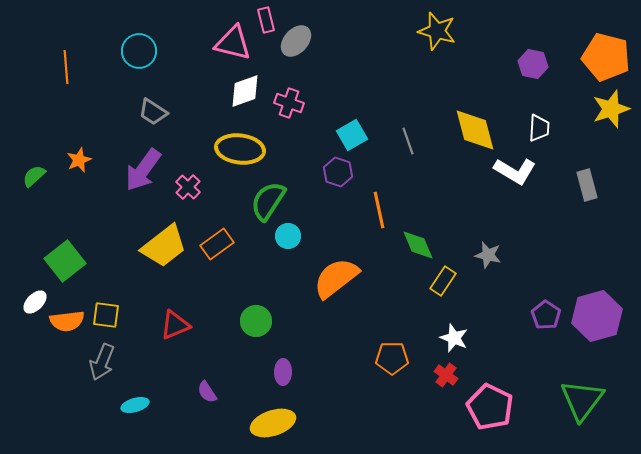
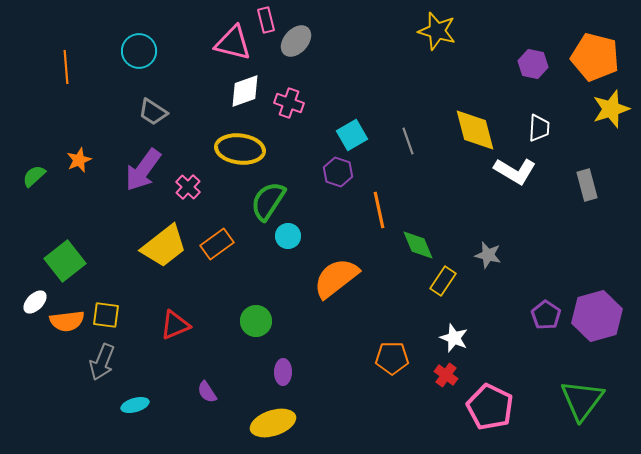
orange pentagon at (606, 57): moved 11 px left
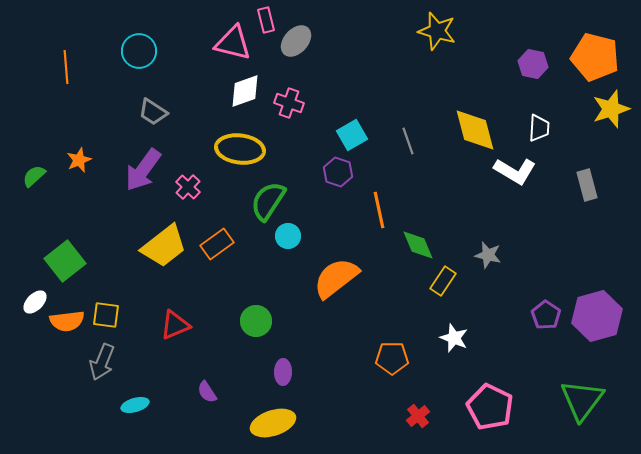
red cross at (446, 375): moved 28 px left, 41 px down; rotated 15 degrees clockwise
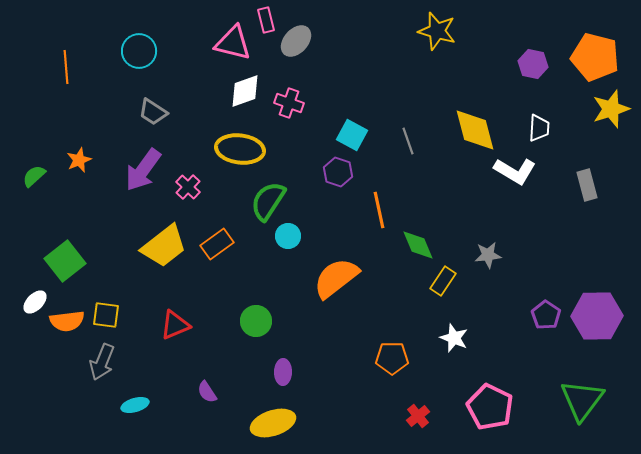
cyan square at (352, 135): rotated 32 degrees counterclockwise
gray star at (488, 255): rotated 20 degrees counterclockwise
purple hexagon at (597, 316): rotated 15 degrees clockwise
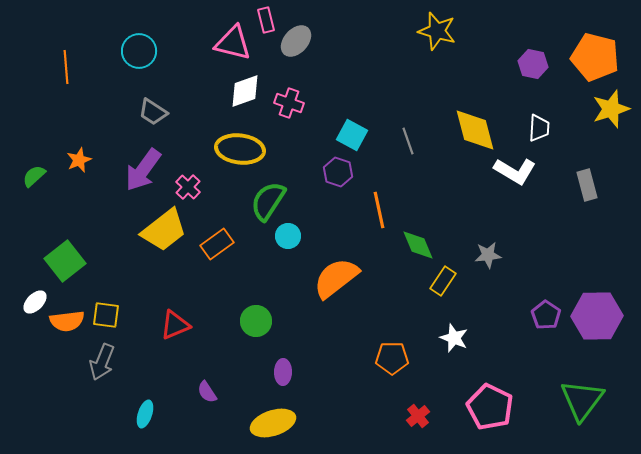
yellow trapezoid at (164, 246): moved 16 px up
cyan ellipse at (135, 405): moved 10 px right, 9 px down; rotated 56 degrees counterclockwise
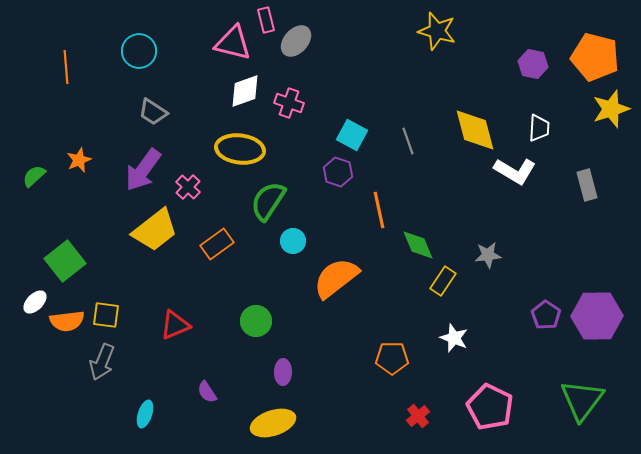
yellow trapezoid at (164, 230): moved 9 px left
cyan circle at (288, 236): moved 5 px right, 5 px down
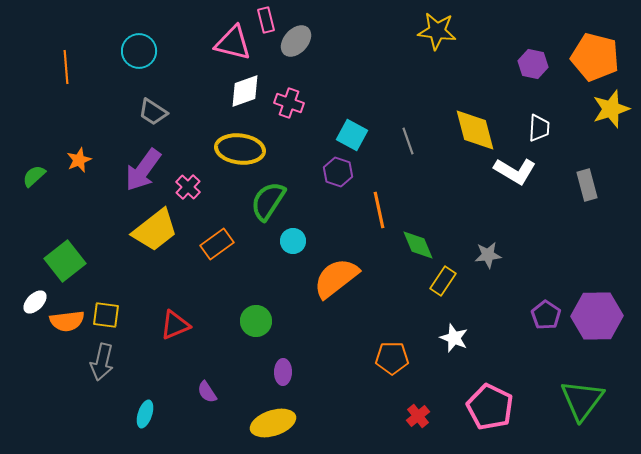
yellow star at (437, 31): rotated 9 degrees counterclockwise
gray arrow at (102, 362): rotated 9 degrees counterclockwise
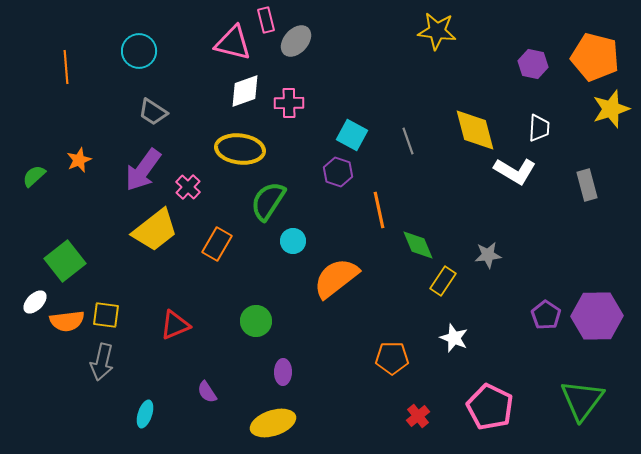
pink cross at (289, 103): rotated 20 degrees counterclockwise
orange rectangle at (217, 244): rotated 24 degrees counterclockwise
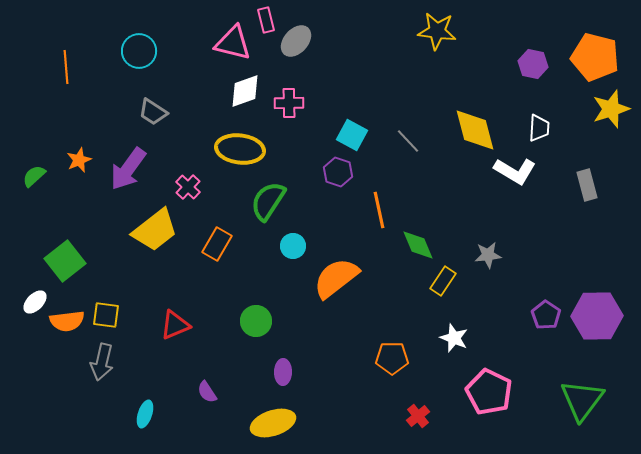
gray line at (408, 141): rotated 24 degrees counterclockwise
purple arrow at (143, 170): moved 15 px left, 1 px up
cyan circle at (293, 241): moved 5 px down
pink pentagon at (490, 407): moved 1 px left, 15 px up
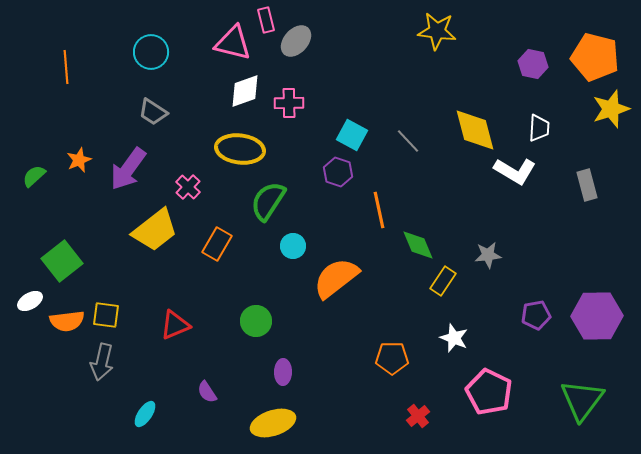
cyan circle at (139, 51): moved 12 px right, 1 px down
green square at (65, 261): moved 3 px left
white ellipse at (35, 302): moved 5 px left, 1 px up; rotated 15 degrees clockwise
purple pentagon at (546, 315): moved 10 px left; rotated 28 degrees clockwise
cyan ellipse at (145, 414): rotated 16 degrees clockwise
